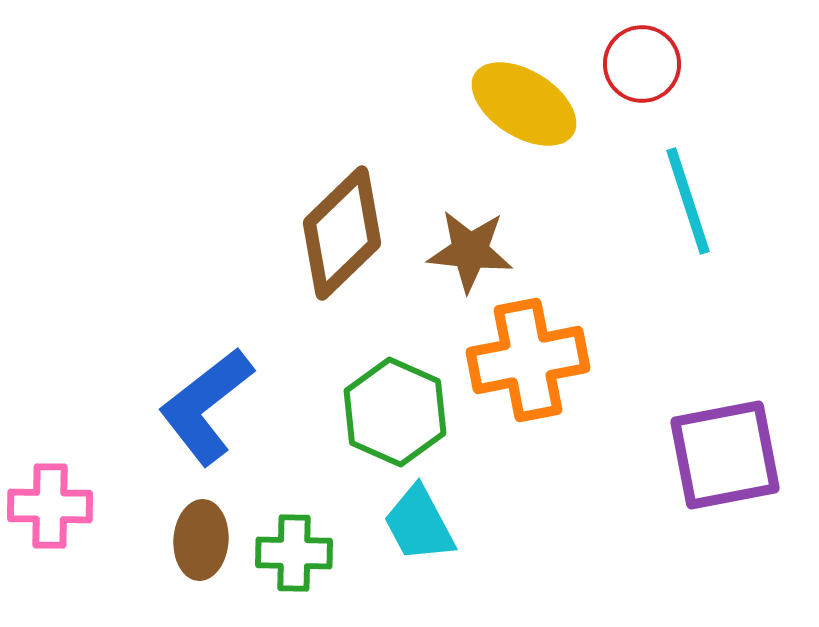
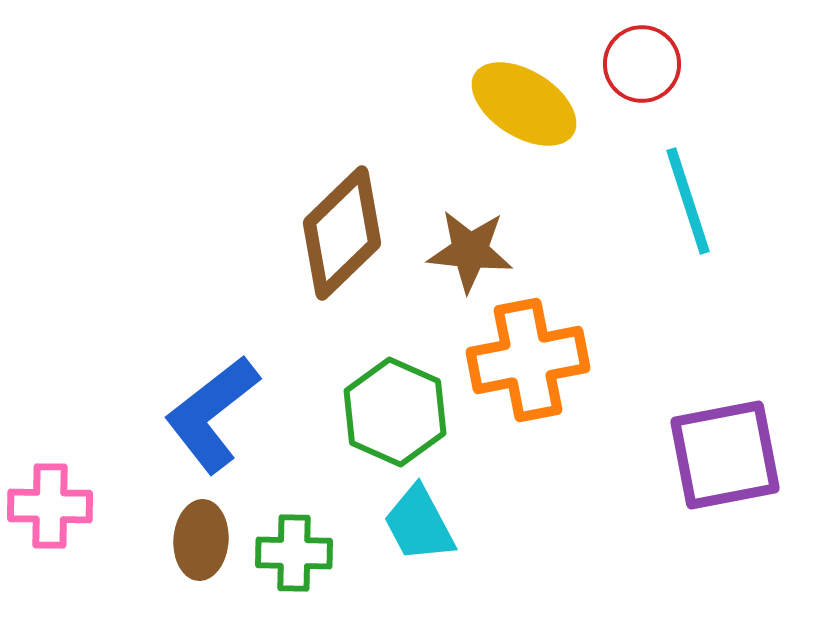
blue L-shape: moved 6 px right, 8 px down
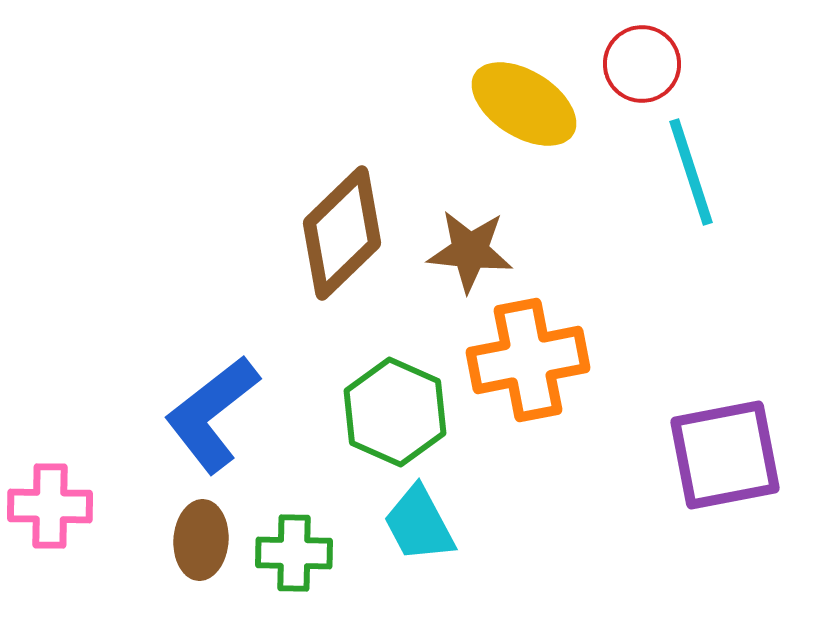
cyan line: moved 3 px right, 29 px up
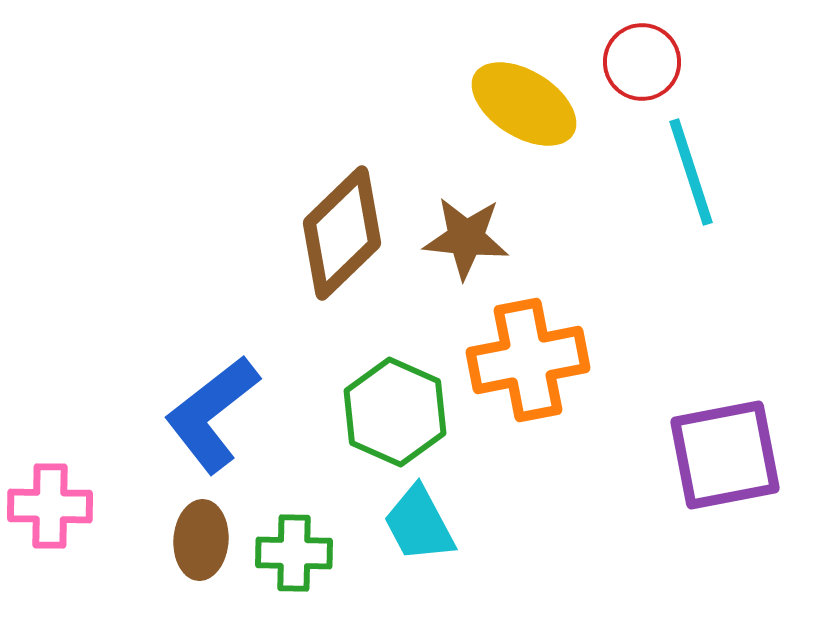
red circle: moved 2 px up
brown star: moved 4 px left, 13 px up
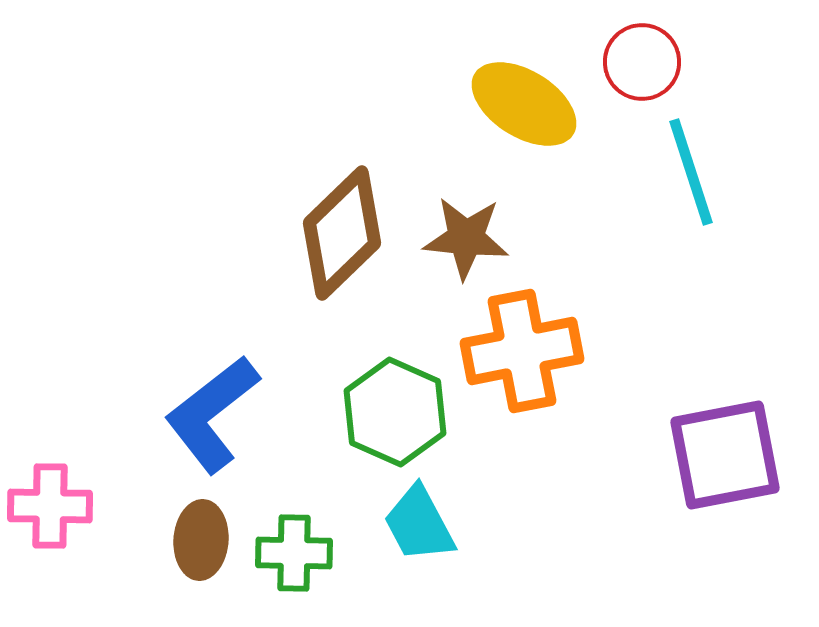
orange cross: moved 6 px left, 9 px up
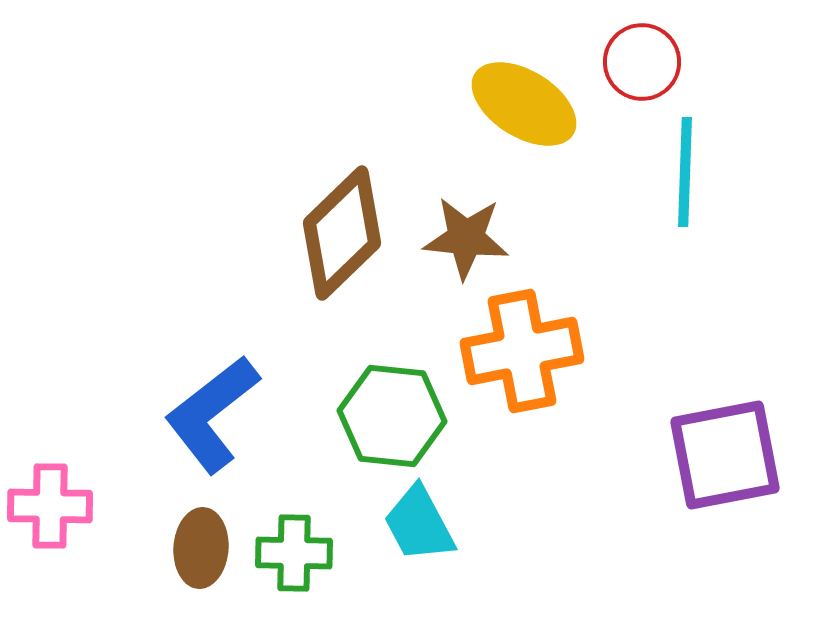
cyan line: moved 6 px left; rotated 20 degrees clockwise
green hexagon: moved 3 px left, 4 px down; rotated 18 degrees counterclockwise
brown ellipse: moved 8 px down
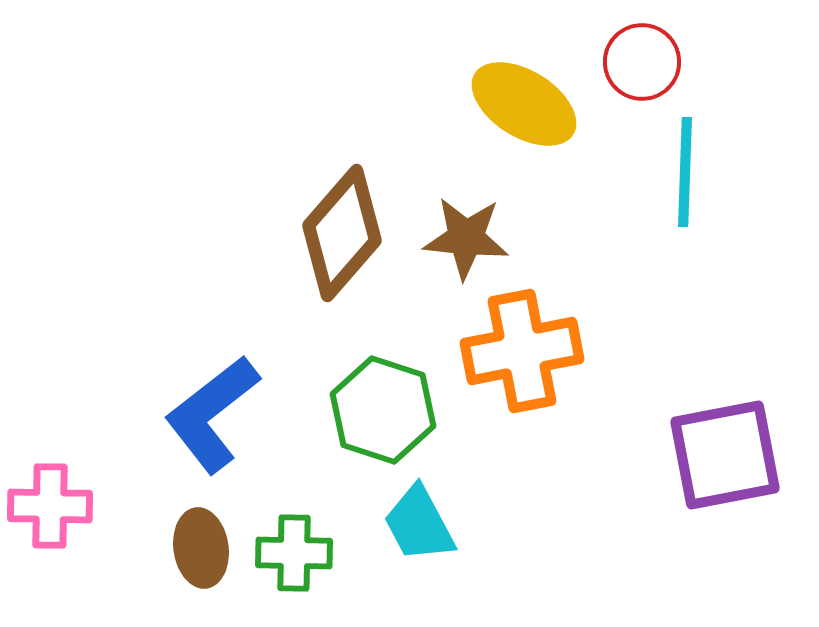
brown diamond: rotated 5 degrees counterclockwise
green hexagon: moved 9 px left, 6 px up; rotated 12 degrees clockwise
brown ellipse: rotated 12 degrees counterclockwise
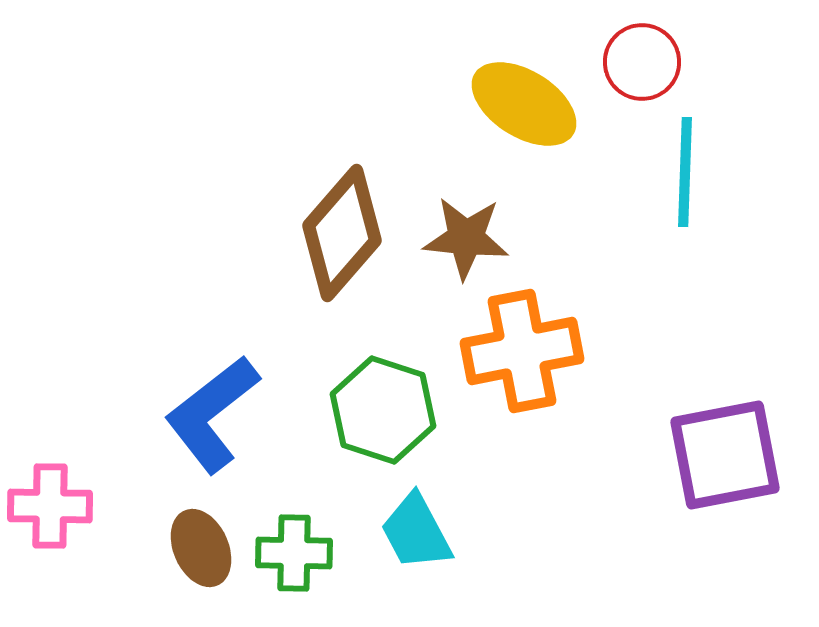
cyan trapezoid: moved 3 px left, 8 px down
brown ellipse: rotated 16 degrees counterclockwise
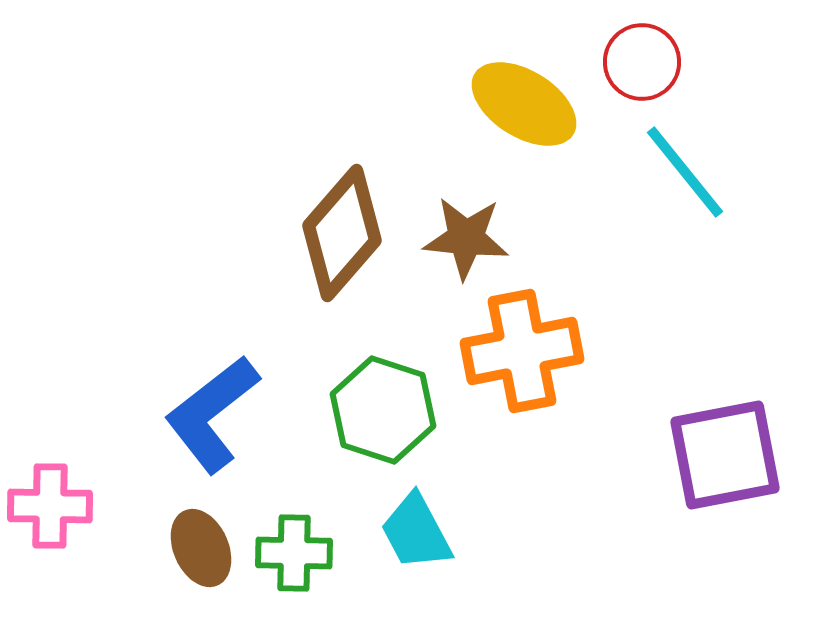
cyan line: rotated 41 degrees counterclockwise
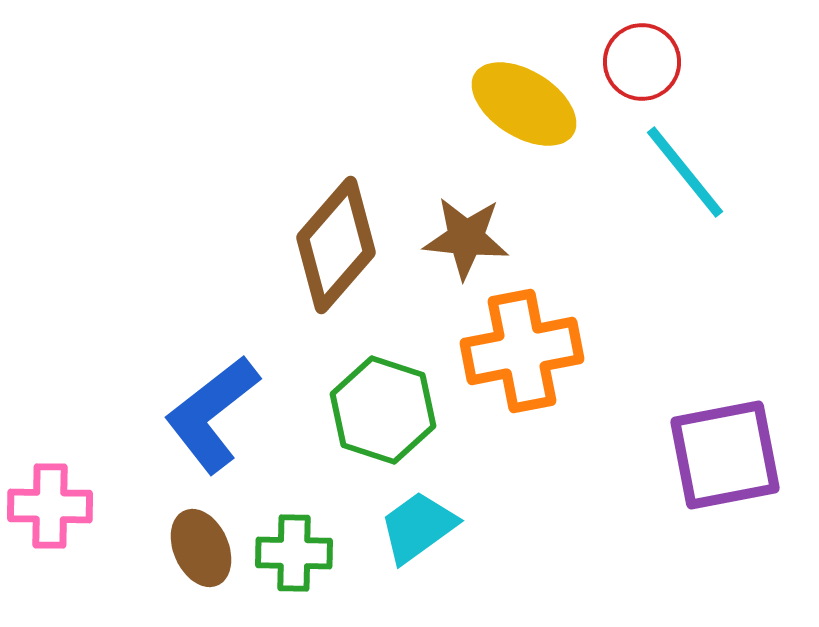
brown diamond: moved 6 px left, 12 px down
cyan trapezoid: moved 2 px right, 5 px up; rotated 82 degrees clockwise
